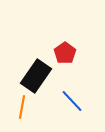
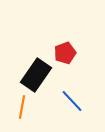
red pentagon: rotated 15 degrees clockwise
black rectangle: moved 1 px up
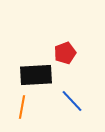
black rectangle: rotated 52 degrees clockwise
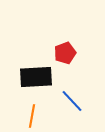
black rectangle: moved 2 px down
orange line: moved 10 px right, 9 px down
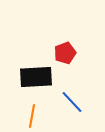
blue line: moved 1 px down
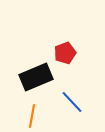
black rectangle: rotated 20 degrees counterclockwise
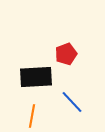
red pentagon: moved 1 px right, 1 px down
black rectangle: rotated 20 degrees clockwise
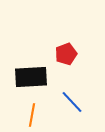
black rectangle: moved 5 px left
orange line: moved 1 px up
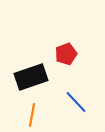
black rectangle: rotated 16 degrees counterclockwise
blue line: moved 4 px right
